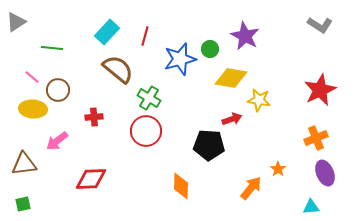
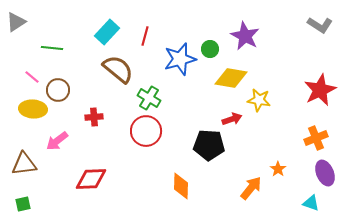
cyan triangle: moved 4 px up; rotated 24 degrees clockwise
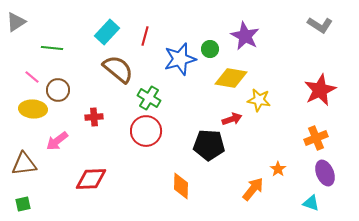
orange arrow: moved 2 px right, 1 px down
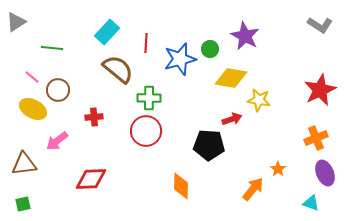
red line: moved 1 px right, 7 px down; rotated 12 degrees counterclockwise
green cross: rotated 30 degrees counterclockwise
yellow ellipse: rotated 24 degrees clockwise
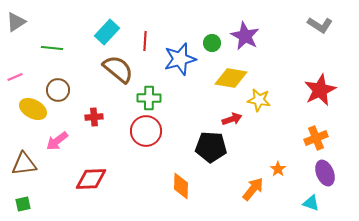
red line: moved 1 px left, 2 px up
green circle: moved 2 px right, 6 px up
pink line: moved 17 px left; rotated 63 degrees counterclockwise
black pentagon: moved 2 px right, 2 px down
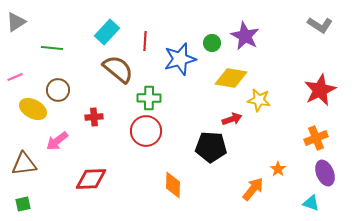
orange diamond: moved 8 px left, 1 px up
